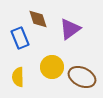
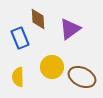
brown diamond: rotated 15 degrees clockwise
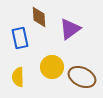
brown diamond: moved 1 px right, 2 px up
blue rectangle: rotated 10 degrees clockwise
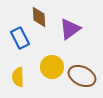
blue rectangle: rotated 15 degrees counterclockwise
brown ellipse: moved 1 px up
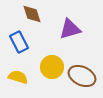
brown diamond: moved 7 px left, 3 px up; rotated 15 degrees counterclockwise
purple triangle: rotated 20 degrees clockwise
blue rectangle: moved 1 px left, 4 px down
yellow semicircle: rotated 108 degrees clockwise
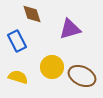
blue rectangle: moved 2 px left, 1 px up
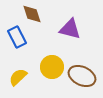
purple triangle: rotated 30 degrees clockwise
blue rectangle: moved 4 px up
yellow semicircle: rotated 60 degrees counterclockwise
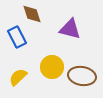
brown ellipse: rotated 16 degrees counterclockwise
